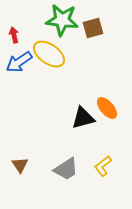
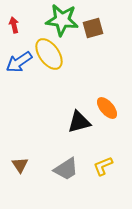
red arrow: moved 10 px up
yellow ellipse: rotated 20 degrees clockwise
black triangle: moved 4 px left, 4 px down
yellow L-shape: rotated 15 degrees clockwise
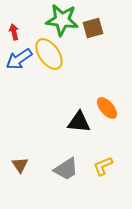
red arrow: moved 7 px down
blue arrow: moved 3 px up
black triangle: rotated 20 degrees clockwise
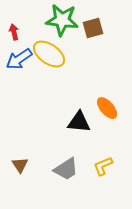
yellow ellipse: rotated 20 degrees counterclockwise
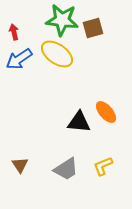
yellow ellipse: moved 8 px right
orange ellipse: moved 1 px left, 4 px down
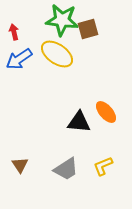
brown square: moved 5 px left, 1 px down
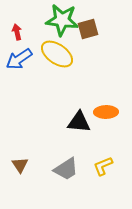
red arrow: moved 3 px right
orange ellipse: rotated 50 degrees counterclockwise
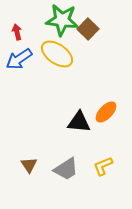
brown square: rotated 30 degrees counterclockwise
orange ellipse: rotated 45 degrees counterclockwise
brown triangle: moved 9 px right
